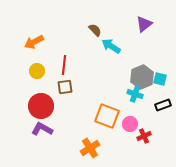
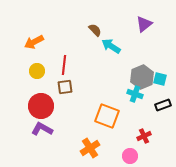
pink circle: moved 32 px down
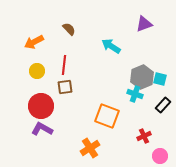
purple triangle: rotated 18 degrees clockwise
brown semicircle: moved 26 px left, 1 px up
black rectangle: rotated 28 degrees counterclockwise
pink circle: moved 30 px right
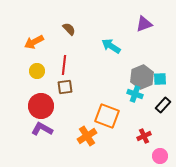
cyan square: rotated 16 degrees counterclockwise
orange cross: moved 3 px left, 12 px up
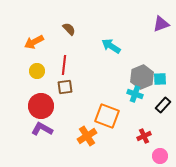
purple triangle: moved 17 px right
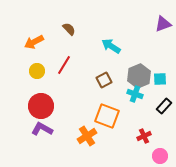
purple triangle: moved 2 px right
red line: rotated 24 degrees clockwise
gray hexagon: moved 3 px left, 1 px up
brown square: moved 39 px right, 7 px up; rotated 21 degrees counterclockwise
black rectangle: moved 1 px right, 1 px down
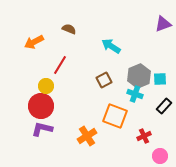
brown semicircle: rotated 24 degrees counterclockwise
red line: moved 4 px left
yellow circle: moved 9 px right, 15 px down
orange square: moved 8 px right
purple L-shape: rotated 15 degrees counterclockwise
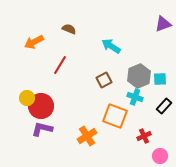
yellow circle: moved 19 px left, 12 px down
cyan cross: moved 3 px down
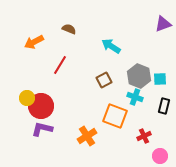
gray hexagon: rotated 15 degrees counterclockwise
black rectangle: rotated 28 degrees counterclockwise
